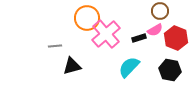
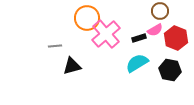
cyan semicircle: moved 8 px right, 4 px up; rotated 15 degrees clockwise
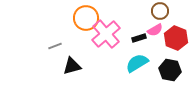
orange circle: moved 1 px left
gray line: rotated 16 degrees counterclockwise
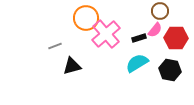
pink semicircle: rotated 21 degrees counterclockwise
red hexagon: rotated 20 degrees counterclockwise
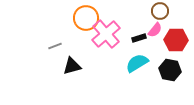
red hexagon: moved 2 px down
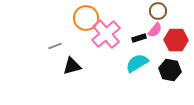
brown circle: moved 2 px left
